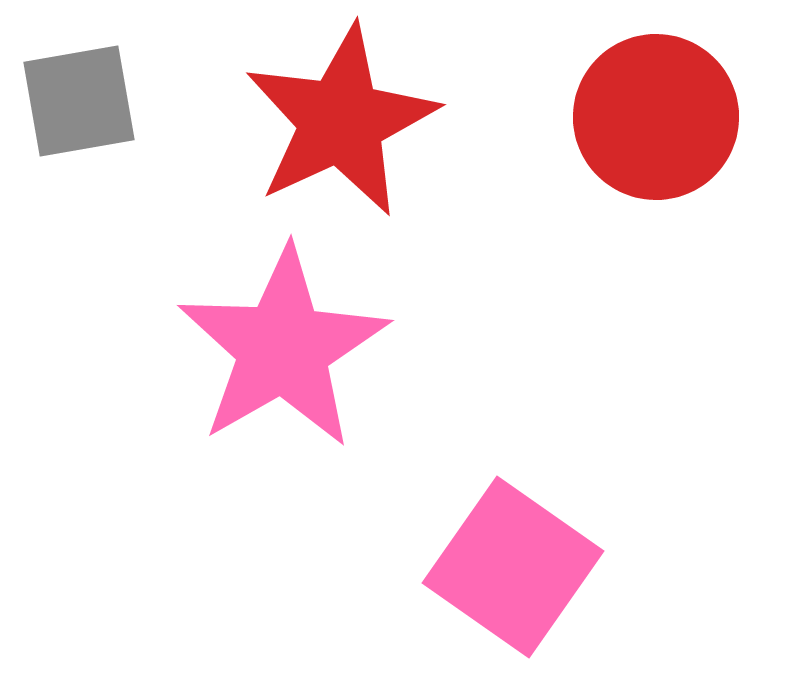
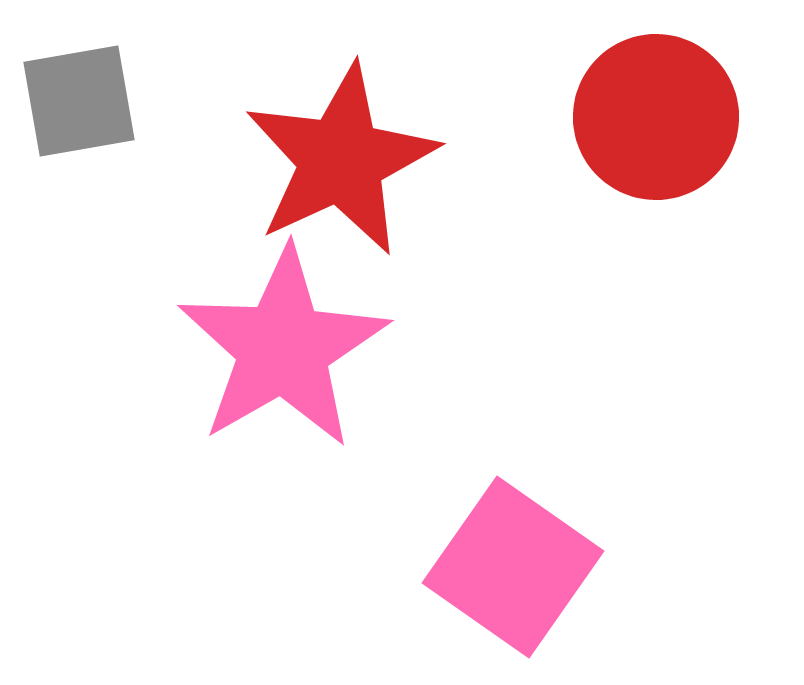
red star: moved 39 px down
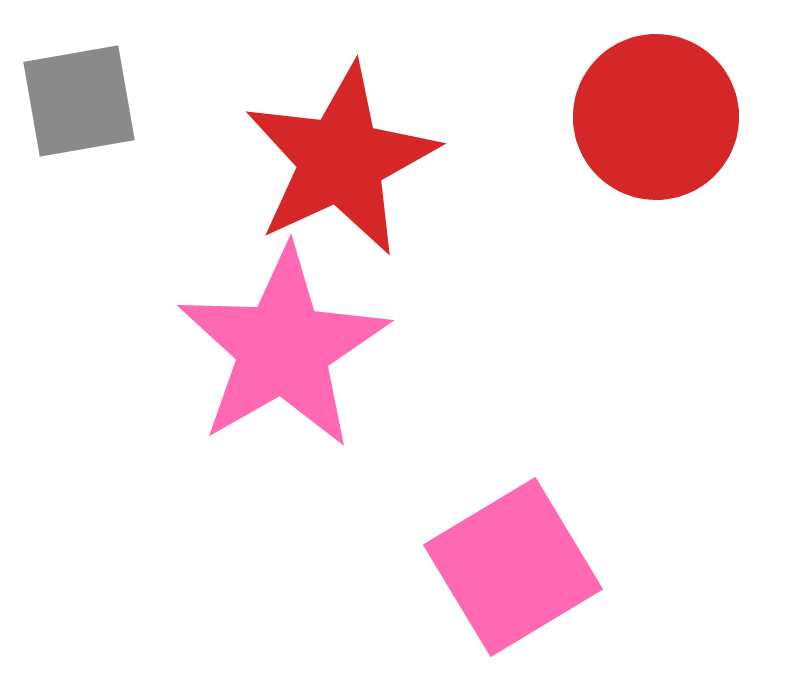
pink square: rotated 24 degrees clockwise
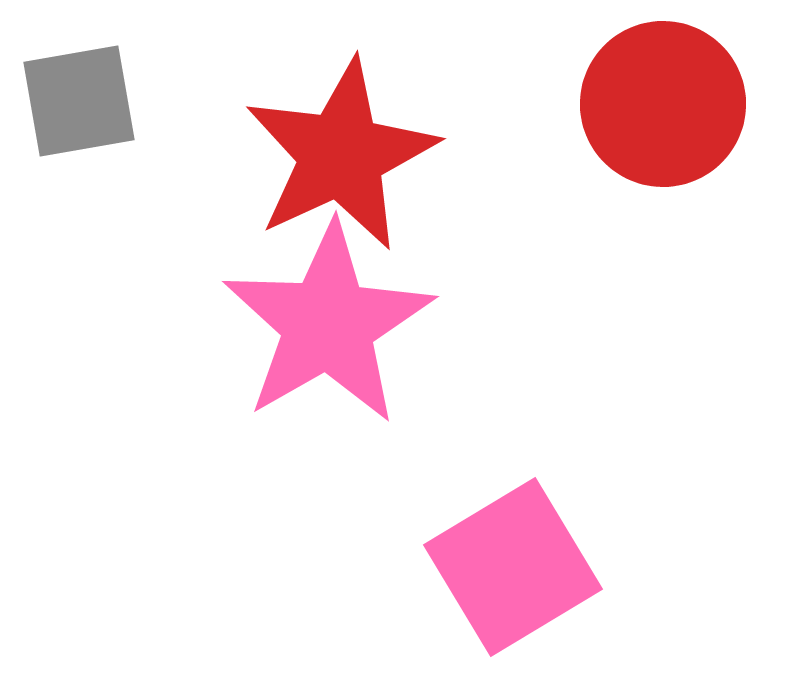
red circle: moved 7 px right, 13 px up
red star: moved 5 px up
pink star: moved 45 px right, 24 px up
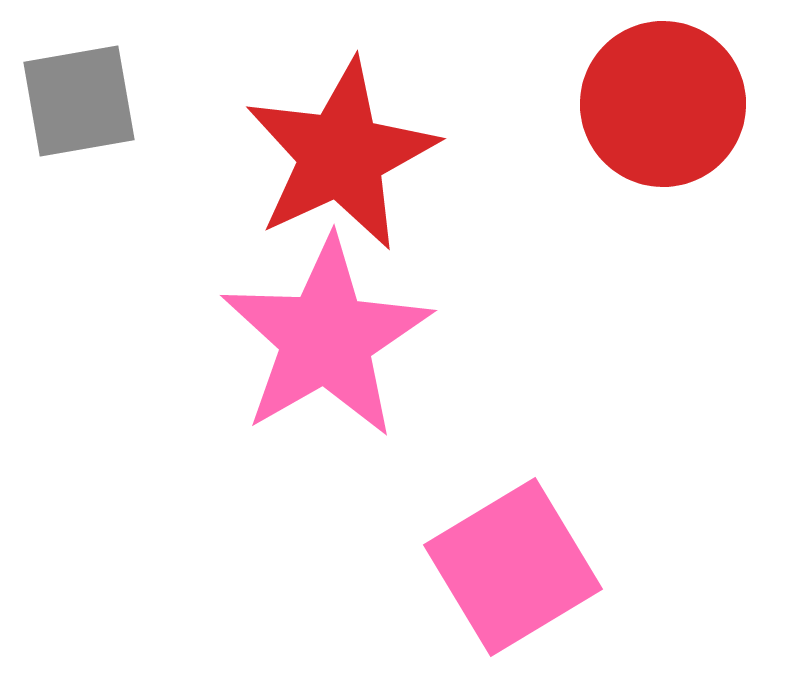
pink star: moved 2 px left, 14 px down
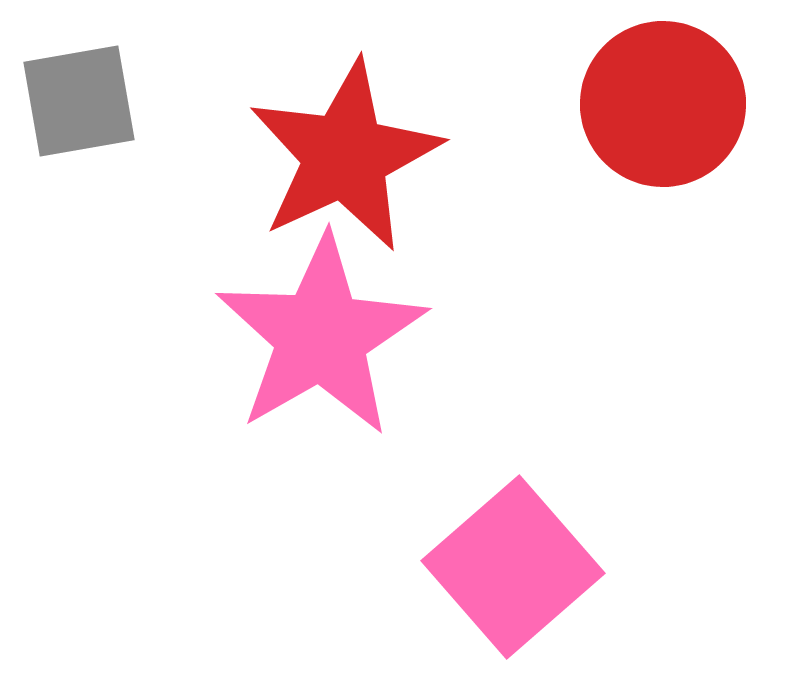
red star: moved 4 px right, 1 px down
pink star: moved 5 px left, 2 px up
pink square: rotated 10 degrees counterclockwise
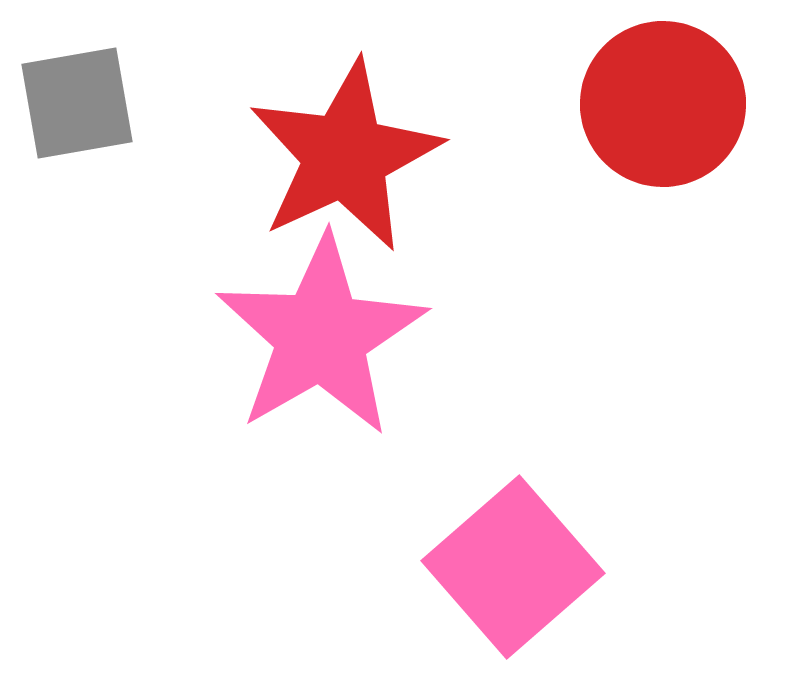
gray square: moved 2 px left, 2 px down
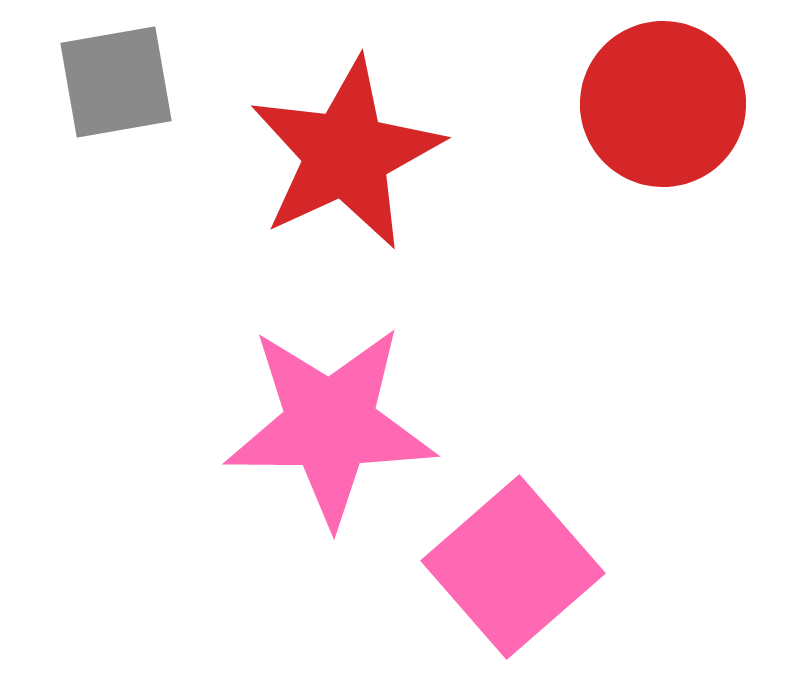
gray square: moved 39 px right, 21 px up
red star: moved 1 px right, 2 px up
pink star: moved 9 px right, 89 px down; rotated 30 degrees clockwise
